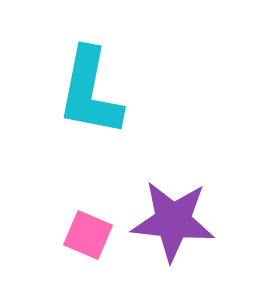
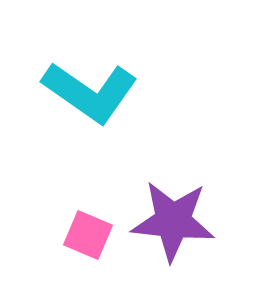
cyan L-shape: rotated 66 degrees counterclockwise
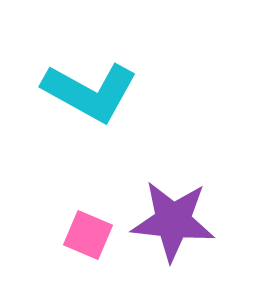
cyan L-shape: rotated 6 degrees counterclockwise
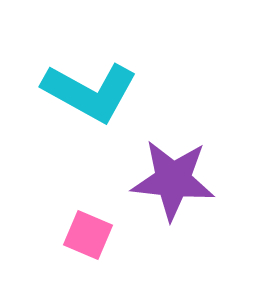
purple star: moved 41 px up
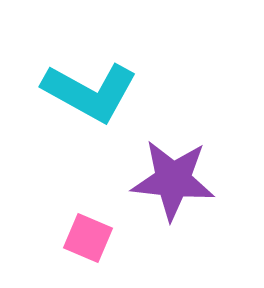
pink square: moved 3 px down
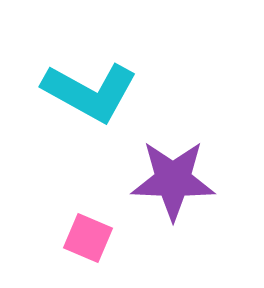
purple star: rotated 4 degrees counterclockwise
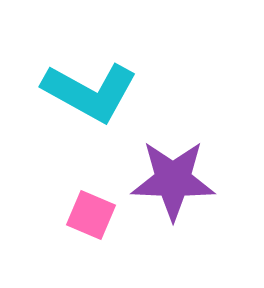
pink square: moved 3 px right, 23 px up
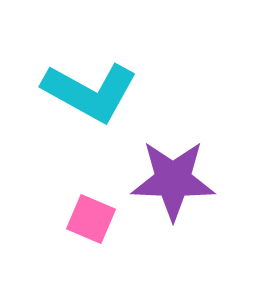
pink square: moved 4 px down
